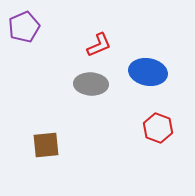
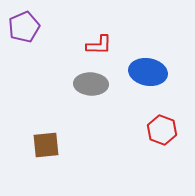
red L-shape: rotated 24 degrees clockwise
red hexagon: moved 4 px right, 2 px down
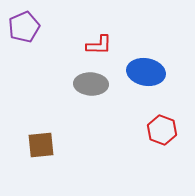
blue ellipse: moved 2 px left
brown square: moved 5 px left
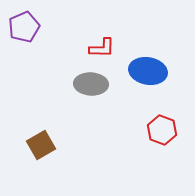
red L-shape: moved 3 px right, 3 px down
blue ellipse: moved 2 px right, 1 px up
brown square: rotated 24 degrees counterclockwise
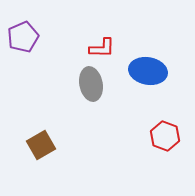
purple pentagon: moved 1 px left, 10 px down
gray ellipse: rotated 76 degrees clockwise
red hexagon: moved 3 px right, 6 px down
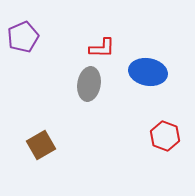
blue ellipse: moved 1 px down
gray ellipse: moved 2 px left; rotated 20 degrees clockwise
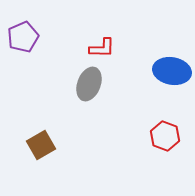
blue ellipse: moved 24 px right, 1 px up
gray ellipse: rotated 12 degrees clockwise
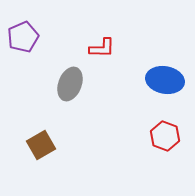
blue ellipse: moved 7 px left, 9 px down
gray ellipse: moved 19 px left
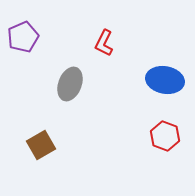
red L-shape: moved 2 px right, 5 px up; rotated 116 degrees clockwise
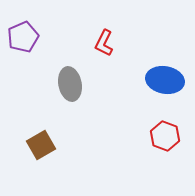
gray ellipse: rotated 32 degrees counterclockwise
